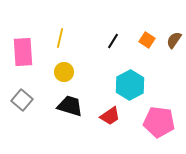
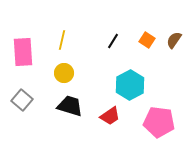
yellow line: moved 2 px right, 2 px down
yellow circle: moved 1 px down
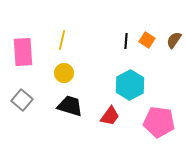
black line: moved 13 px right; rotated 28 degrees counterclockwise
red trapezoid: rotated 20 degrees counterclockwise
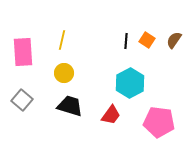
cyan hexagon: moved 2 px up
red trapezoid: moved 1 px right, 1 px up
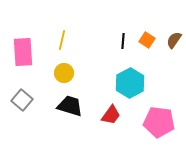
black line: moved 3 px left
